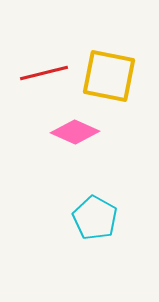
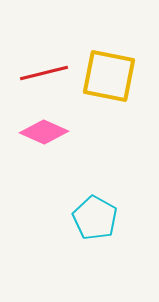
pink diamond: moved 31 px left
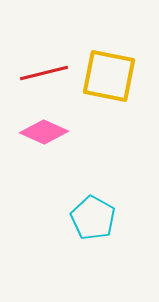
cyan pentagon: moved 2 px left
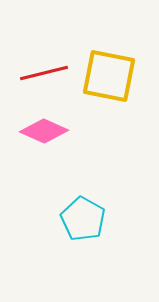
pink diamond: moved 1 px up
cyan pentagon: moved 10 px left, 1 px down
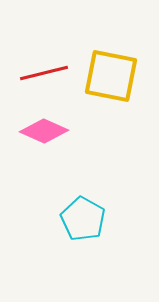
yellow square: moved 2 px right
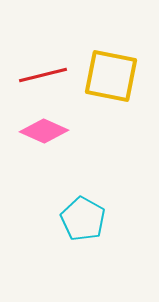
red line: moved 1 px left, 2 px down
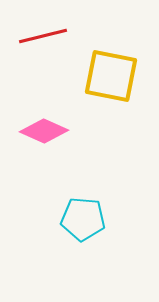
red line: moved 39 px up
cyan pentagon: rotated 24 degrees counterclockwise
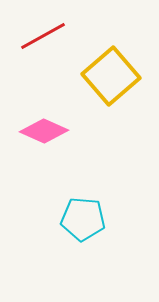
red line: rotated 15 degrees counterclockwise
yellow square: rotated 38 degrees clockwise
